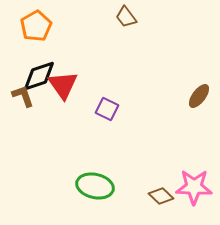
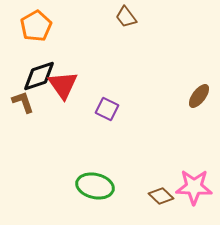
brown L-shape: moved 6 px down
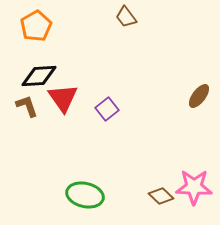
black diamond: rotated 15 degrees clockwise
red triangle: moved 13 px down
brown L-shape: moved 4 px right, 4 px down
purple square: rotated 25 degrees clockwise
green ellipse: moved 10 px left, 9 px down
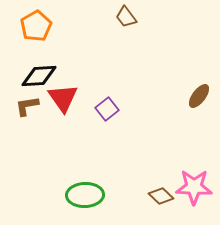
brown L-shape: rotated 80 degrees counterclockwise
green ellipse: rotated 15 degrees counterclockwise
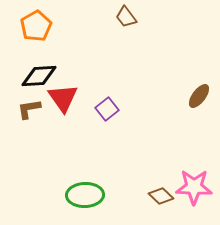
brown L-shape: moved 2 px right, 3 px down
